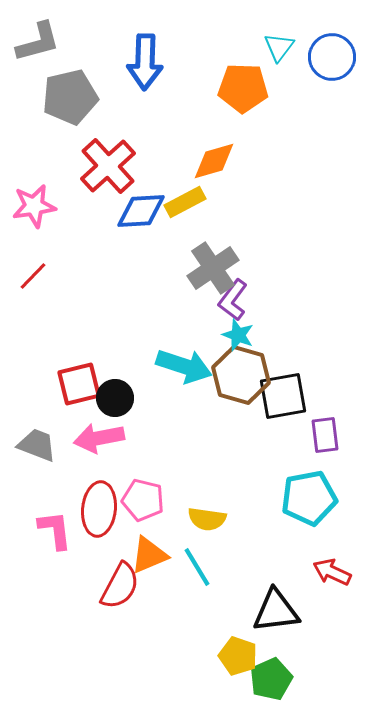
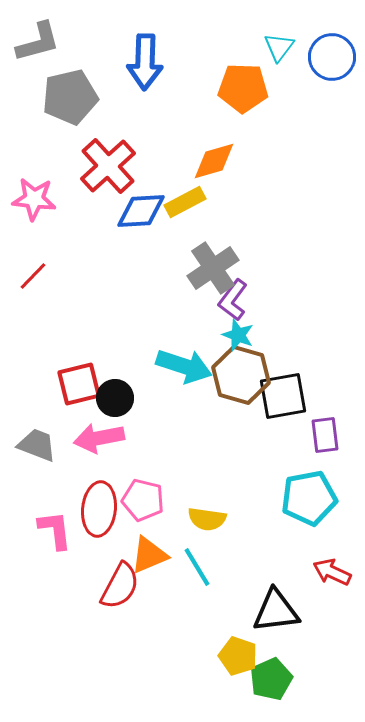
pink star: moved 7 px up; rotated 15 degrees clockwise
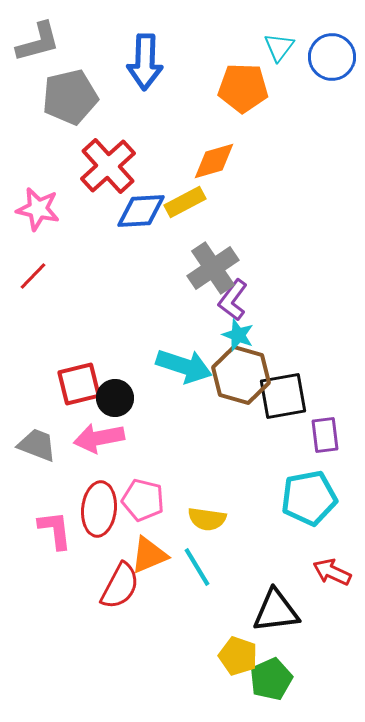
pink star: moved 4 px right, 10 px down; rotated 6 degrees clockwise
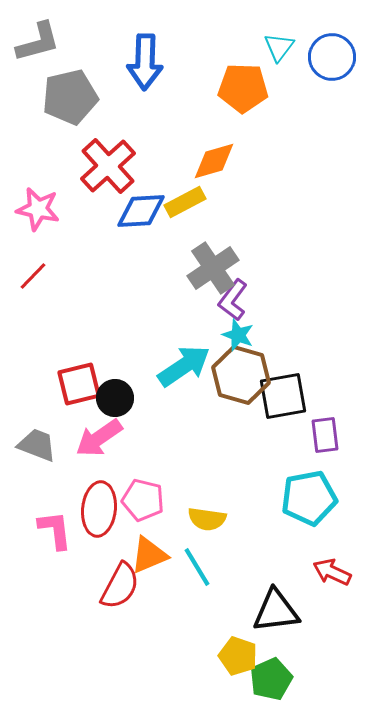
cyan arrow: rotated 52 degrees counterclockwise
pink arrow: rotated 24 degrees counterclockwise
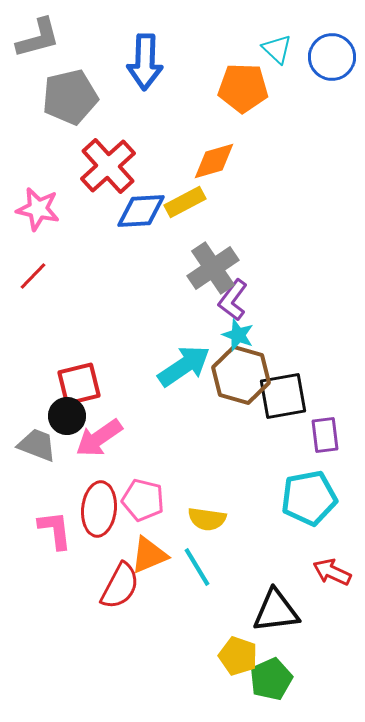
gray L-shape: moved 4 px up
cyan triangle: moved 2 px left, 2 px down; rotated 24 degrees counterclockwise
black circle: moved 48 px left, 18 px down
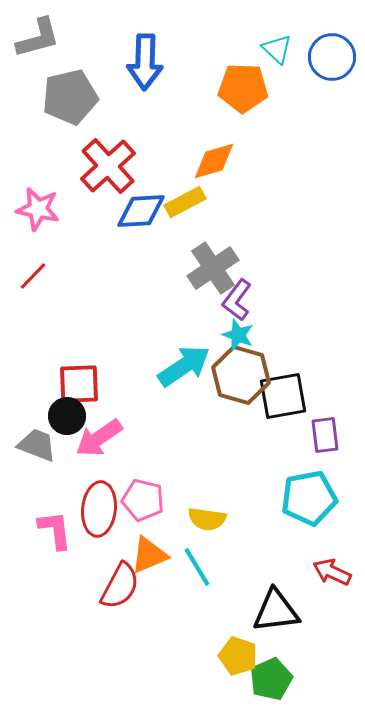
purple L-shape: moved 4 px right
red square: rotated 12 degrees clockwise
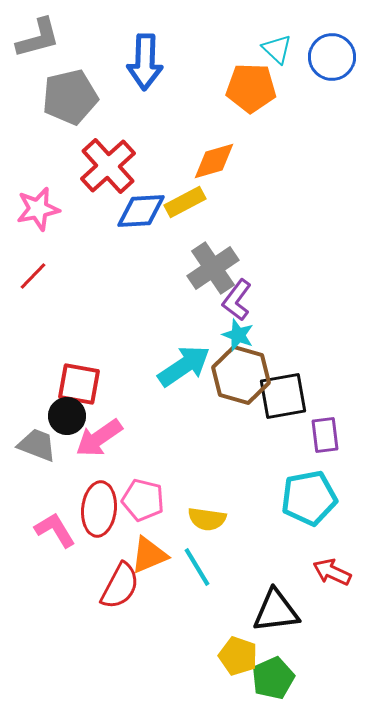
orange pentagon: moved 8 px right
pink star: rotated 24 degrees counterclockwise
red square: rotated 12 degrees clockwise
pink L-shape: rotated 24 degrees counterclockwise
green pentagon: moved 2 px right, 1 px up
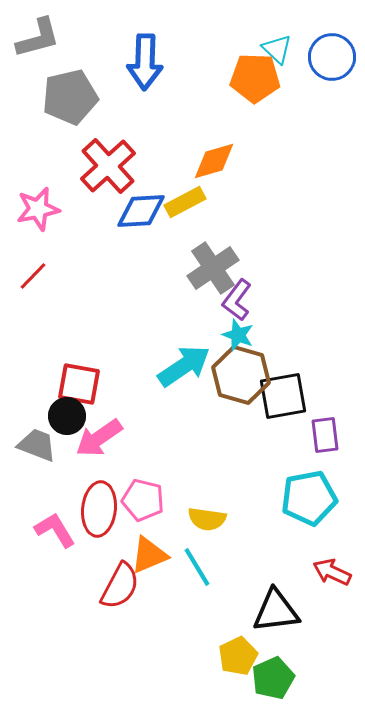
orange pentagon: moved 4 px right, 10 px up
yellow pentagon: rotated 27 degrees clockwise
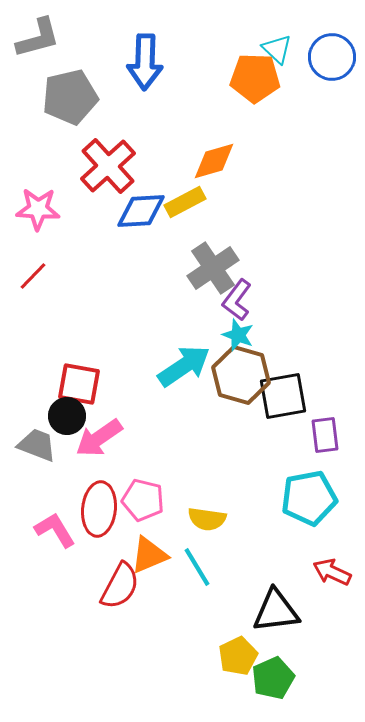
pink star: rotated 15 degrees clockwise
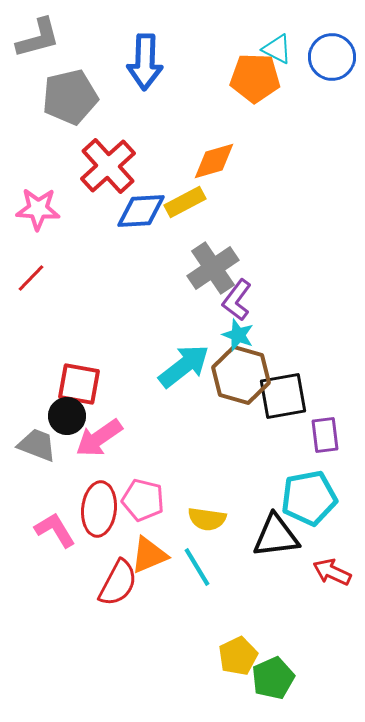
cyan triangle: rotated 16 degrees counterclockwise
red line: moved 2 px left, 2 px down
cyan arrow: rotated 4 degrees counterclockwise
red semicircle: moved 2 px left, 3 px up
black triangle: moved 75 px up
